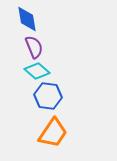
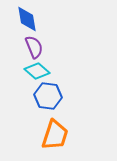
orange trapezoid: moved 2 px right, 2 px down; rotated 16 degrees counterclockwise
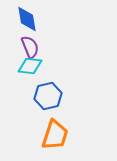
purple semicircle: moved 4 px left
cyan diamond: moved 7 px left, 5 px up; rotated 35 degrees counterclockwise
blue hexagon: rotated 20 degrees counterclockwise
